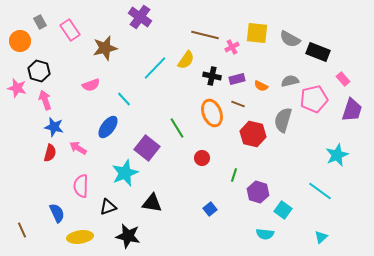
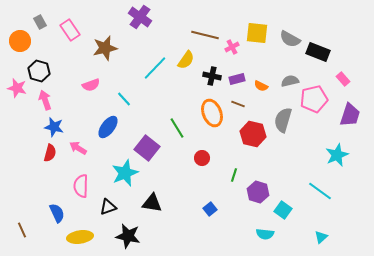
purple trapezoid at (352, 110): moved 2 px left, 5 px down
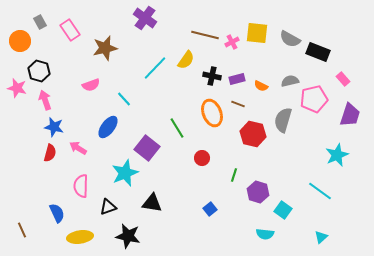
purple cross at (140, 17): moved 5 px right, 1 px down
pink cross at (232, 47): moved 5 px up
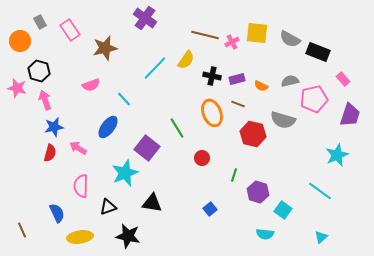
gray semicircle at (283, 120): rotated 90 degrees counterclockwise
blue star at (54, 127): rotated 24 degrees counterclockwise
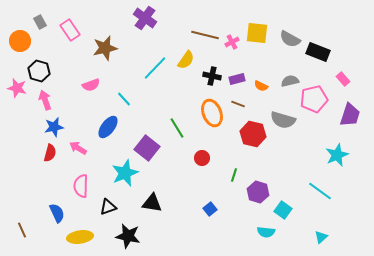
cyan semicircle at (265, 234): moved 1 px right, 2 px up
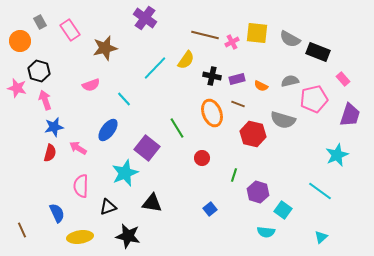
blue ellipse at (108, 127): moved 3 px down
